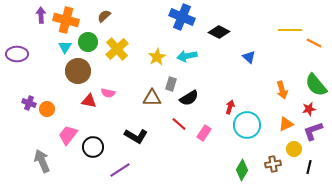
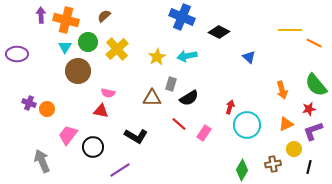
red triangle: moved 12 px right, 10 px down
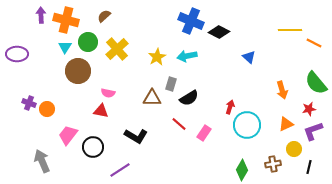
blue cross: moved 9 px right, 4 px down
green semicircle: moved 2 px up
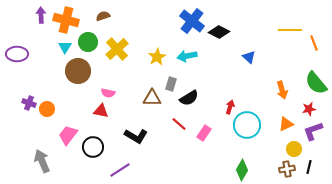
brown semicircle: moved 1 px left; rotated 24 degrees clockwise
blue cross: moved 1 px right; rotated 15 degrees clockwise
orange line: rotated 42 degrees clockwise
brown cross: moved 14 px right, 5 px down
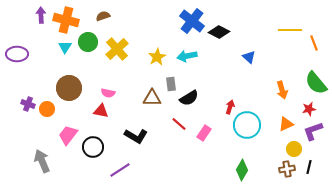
brown circle: moved 9 px left, 17 px down
gray rectangle: rotated 24 degrees counterclockwise
purple cross: moved 1 px left, 1 px down
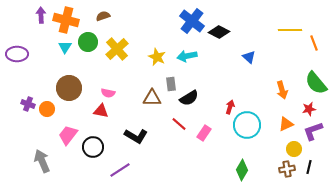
yellow star: rotated 18 degrees counterclockwise
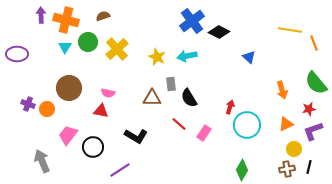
blue cross: rotated 15 degrees clockwise
yellow line: rotated 10 degrees clockwise
black semicircle: rotated 90 degrees clockwise
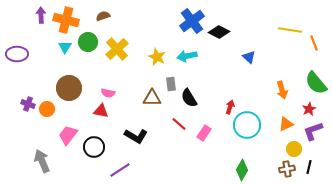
red star: rotated 16 degrees counterclockwise
black circle: moved 1 px right
